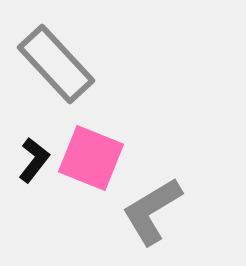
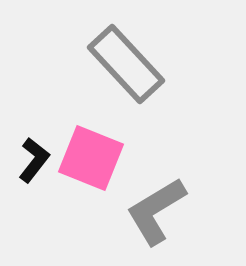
gray rectangle: moved 70 px right
gray L-shape: moved 4 px right
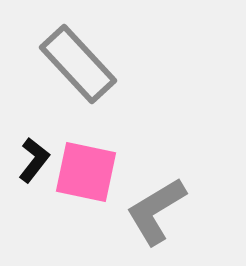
gray rectangle: moved 48 px left
pink square: moved 5 px left, 14 px down; rotated 10 degrees counterclockwise
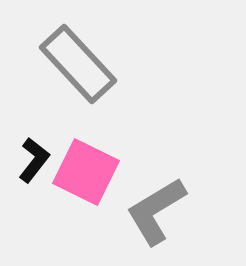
pink square: rotated 14 degrees clockwise
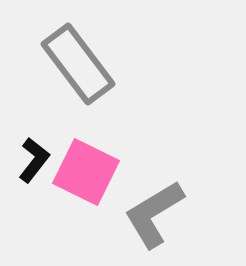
gray rectangle: rotated 6 degrees clockwise
gray L-shape: moved 2 px left, 3 px down
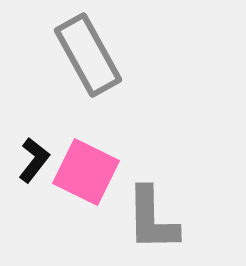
gray rectangle: moved 10 px right, 9 px up; rotated 8 degrees clockwise
gray L-shape: moved 2 px left, 5 px down; rotated 60 degrees counterclockwise
